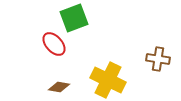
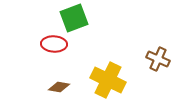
red ellipse: rotated 45 degrees counterclockwise
brown cross: rotated 15 degrees clockwise
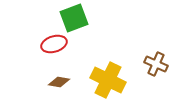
red ellipse: rotated 20 degrees counterclockwise
brown cross: moved 2 px left, 5 px down
brown diamond: moved 5 px up
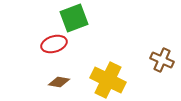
brown cross: moved 6 px right, 4 px up
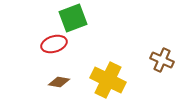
green square: moved 1 px left
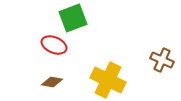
red ellipse: moved 1 px down; rotated 40 degrees clockwise
brown diamond: moved 7 px left
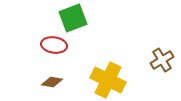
red ellipse: rotated 15 degrees counterclockwise
brown cross: rotated 35 degrees clockwise
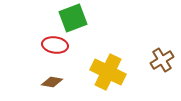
red ellipse: moved 1 px right
yellow cross: moved 8 px up
